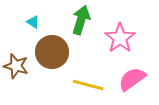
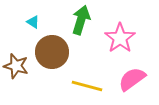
yellow line: moved 1 px left, 1 px down
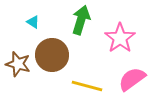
brown circle: moved 3 px down
brown star: moved 2 px right, 2 px up
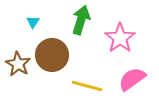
cyan triangle: rotated 32 degrees clockwise
brown star: rotated 15 degrees clockwise
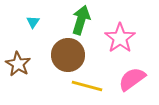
brown circle: moved 16 px right
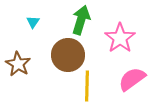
yellow line: rotated 76 degrees clockwise
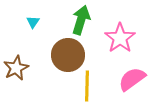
brown star: moved 2 px left, 4 px down; rotated 15 degrees clockwise
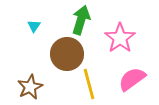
cyan triangle: moved 1 px right, 4 px down
brown circle: moved 1 px left, 1 px up
brown star: moved 14 px right, 19 px down
yellow line: moved 2 px right, 2 px up; rotated 16 degrees counterclockwise
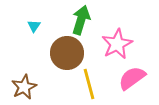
pink star: moved 3 px left, 6 px down; rotated 8 degrees clockwise
brown circle: moved 1 px up
pink semicircle: moved 1 px up
brown star: moved 6 px left
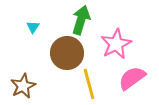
cyan triangle: moved 1 px left, 1 px down
pink star: moved 1 px left
brown star: moved 1 px left, 1 px up
